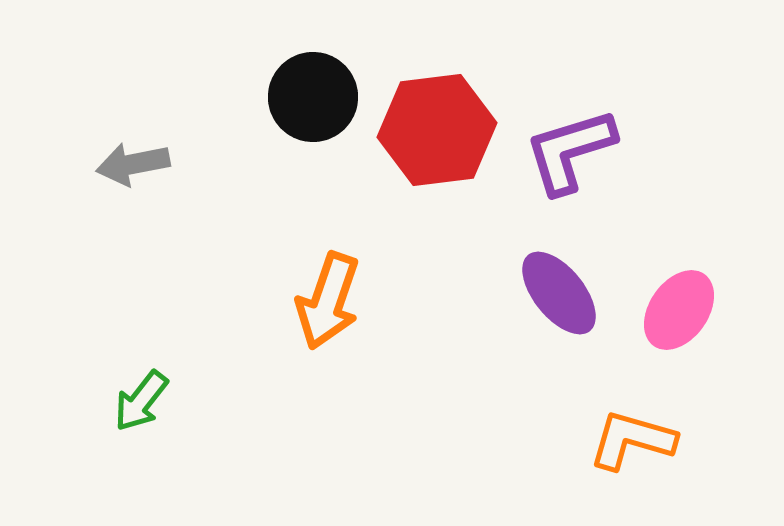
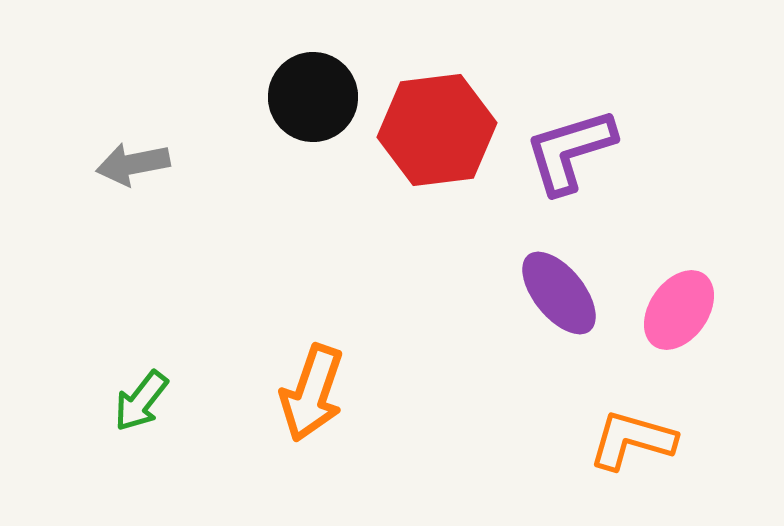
orange arrow: moved 16 px left, 92 px down
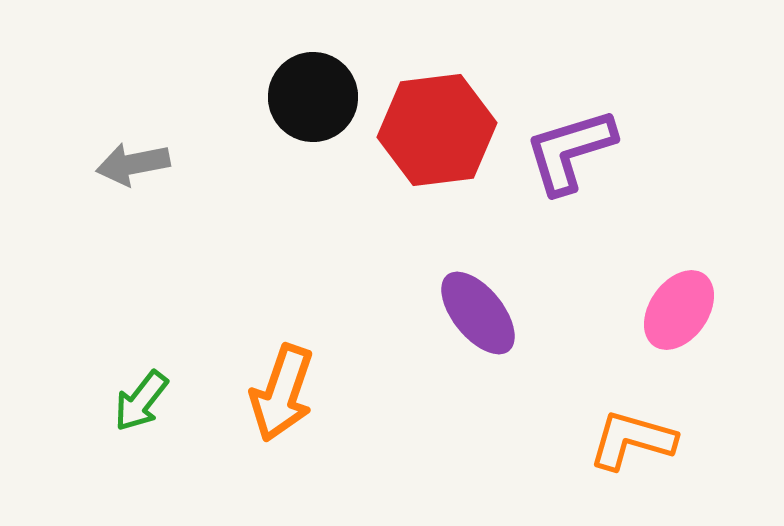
purple ellipse: moved 81 px left, 20 px down
orange arrow: moved 30 px left
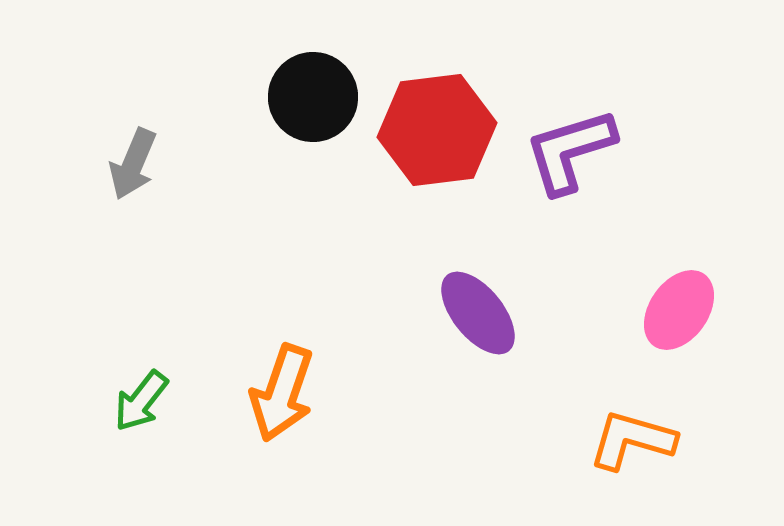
gray arrow: rotated 56 degrees counterclockwise
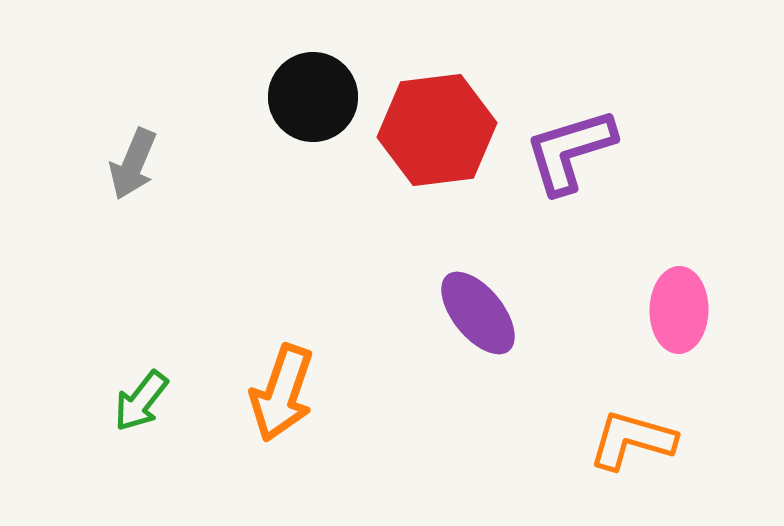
pink ellipse: rotated 34 degrees counterclockwise
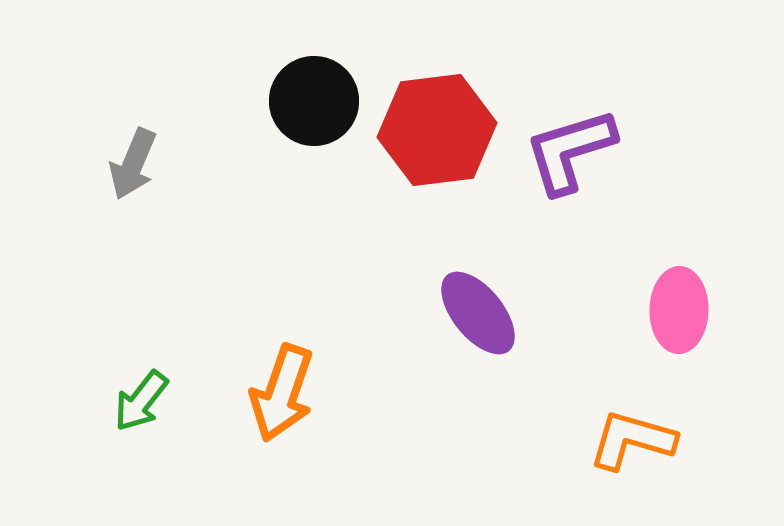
black circle: moved 1 px right, 4 px down
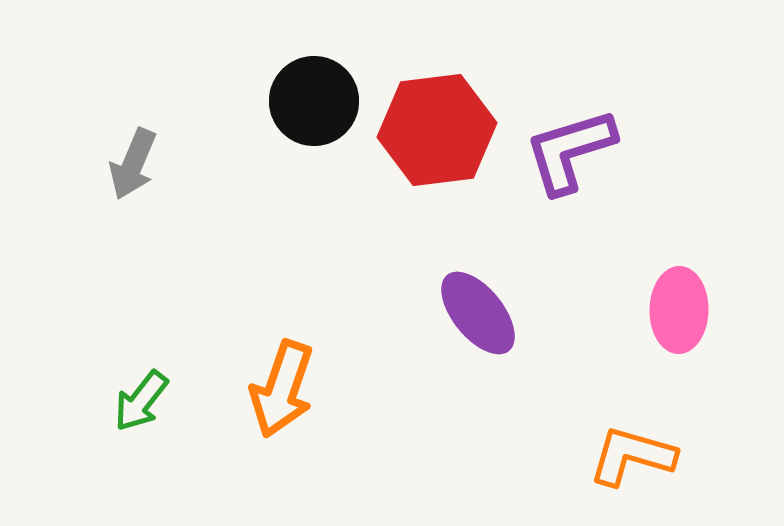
orange arrow: moved 4 px up
orange L-shape: moved 16 px down
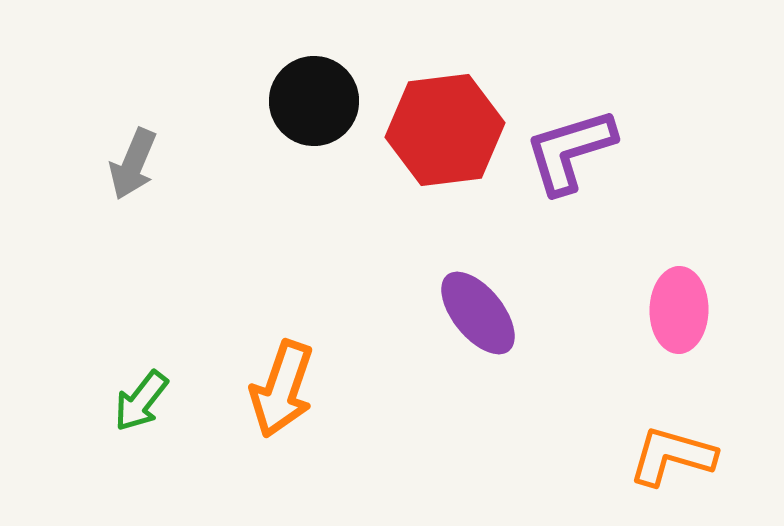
red hexagon: moved 8 px right
orange L-shape: moved 40 px right
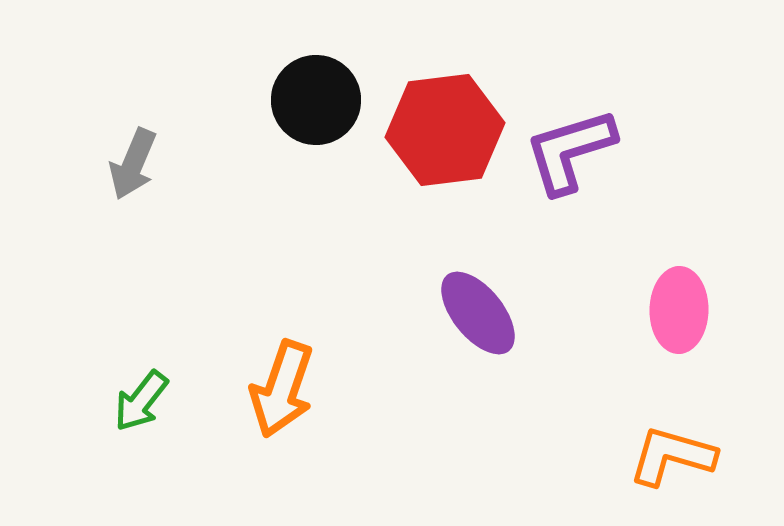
black circle: moved 2 px right, 1 px up
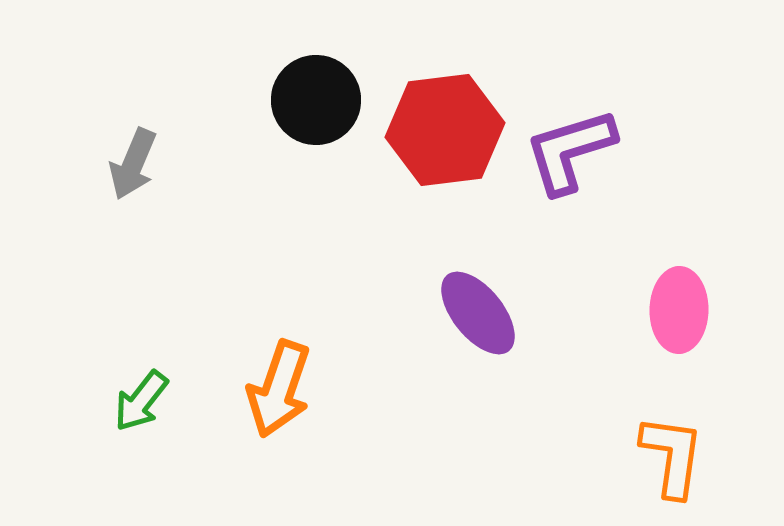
orange arrow: moved 3 px left
orange L-shape: rotated 82 degrees clockwise
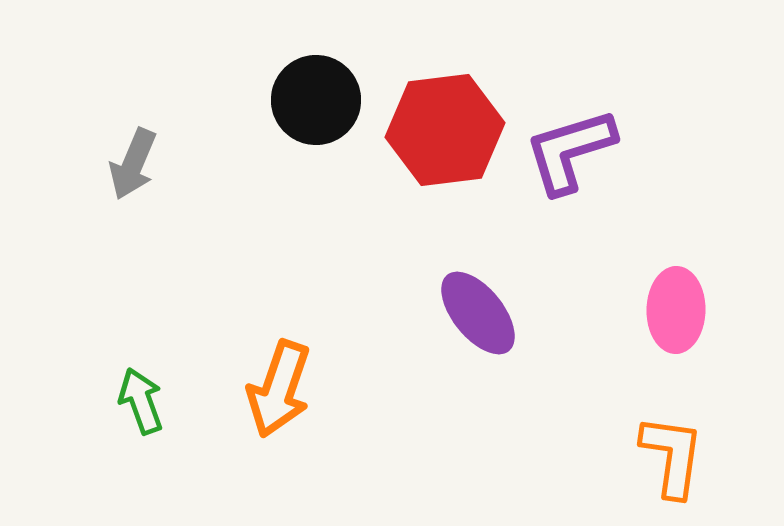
pink ellipse: moved 3 px left
green arrow: rotated 122 degrees clockwise
